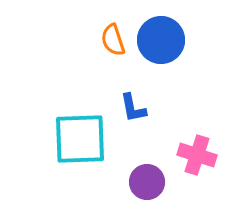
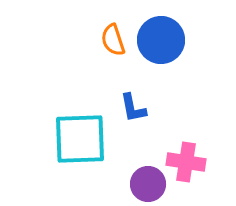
pink cross: moved 11 px left, 7 px down; rotated 9 degrees counterclockwise
purple circle: moved 1 px right, 2 px down
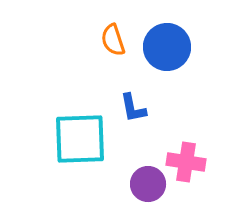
blue circle: moved 6 px right, 7 px down
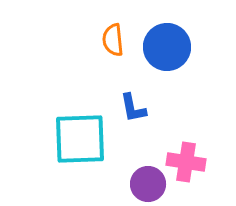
orange semicircle: rotated 12 degrees clockwise
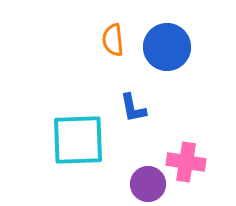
cyan square: moved 2 px left, 1 px down
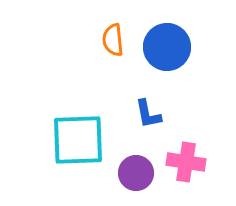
blue L-shape: moved 15 px right, 6 px down
purple circle: moved 12 px left, 11 px up
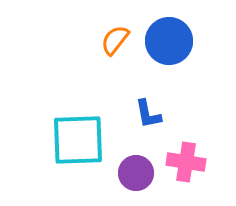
orange semicircle: moved 2 px right; rotated 44 degrees clockwise
blue circle: moved 2 px right, 6 px up
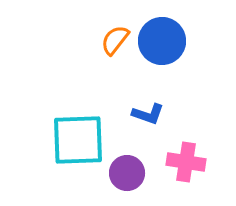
blue circle: moved 7 px left
blue L-shape: rotated 60 degrees counterclockwise
purple circle: moved 9 px left
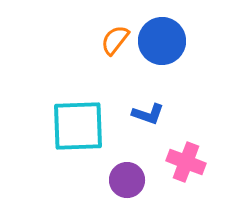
cyan square: moved 14 px up
pink cross: rotated 12 degrees clockwise
purple circle: moved 7 px down
